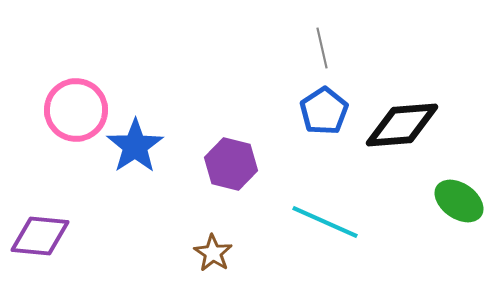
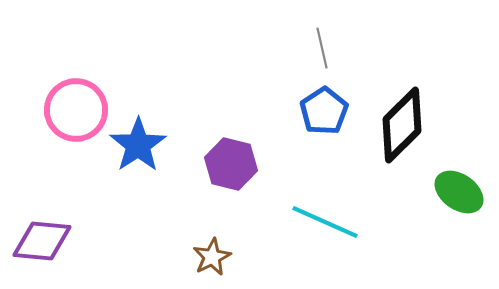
black diamond: rotated 40 degrees counterclockwise
blue star: moved 3 px right, 1 px up
green ellipse: moved 9 px up
purple diamond: moved 2 px right, 5 px down
brown star: moved 1 px left, 4 px down; rotated 12 degrees clockwise
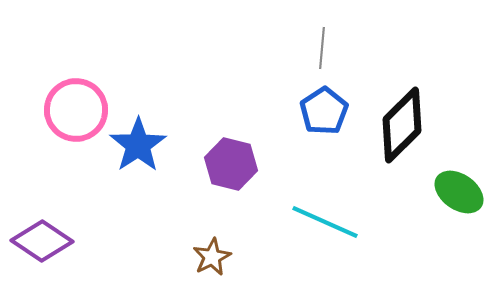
gray line: rotated 18 degrees clockwise
purple diamond: rotated 28 degrees clockwise
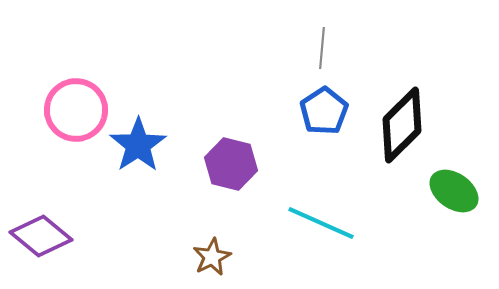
green ellipse: moved 5 px left, 1 px up
cyan line: moved 4 px left, 1 px down
purple diamond: moved 1 px left, 5 px up; rotated 6 degrees clockwise
